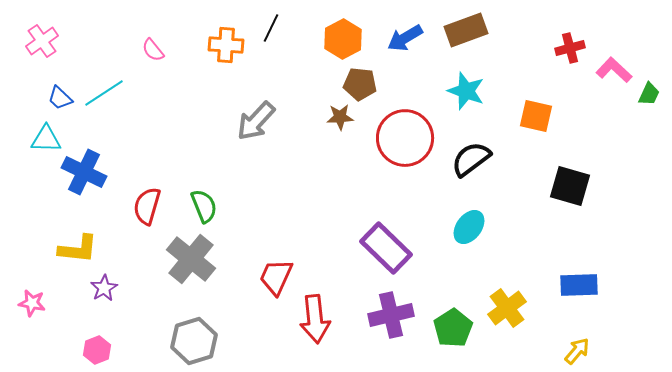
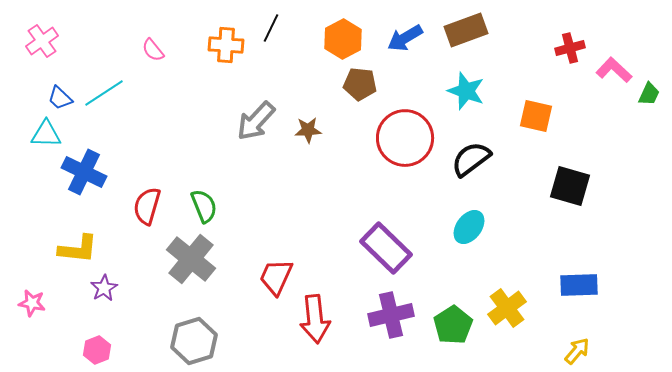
brown star: moved 32 px left, 13 px down
cyan triangle: moved 5 px up
green pentagon: moved 3 px up
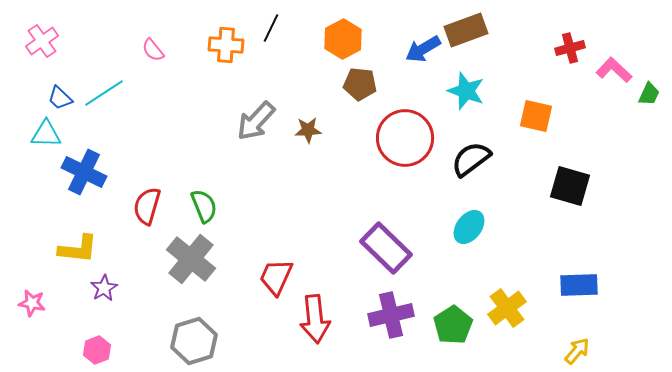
blue arrow: moved 18 px right, 11 px down
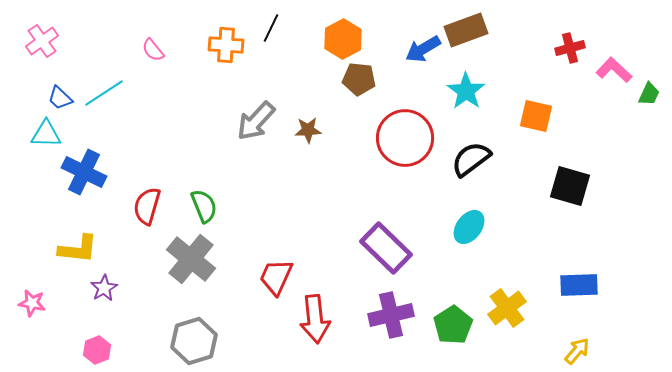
brown pentagon: moved 1 px left, 5 px up
cyan star: rotated 15 degrees clockwise
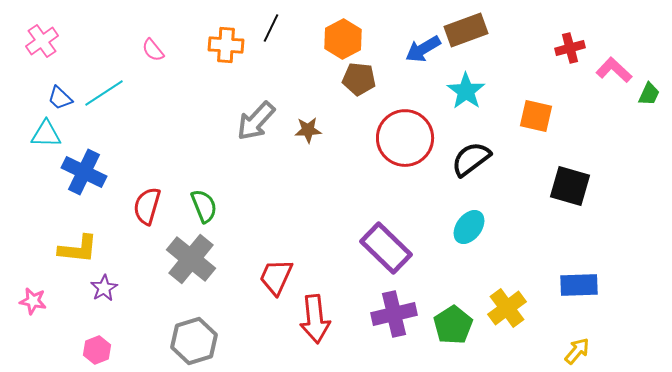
pink star: moved 1 px right, 2 px up
purple cross: moved 3 px right, 1 px up
